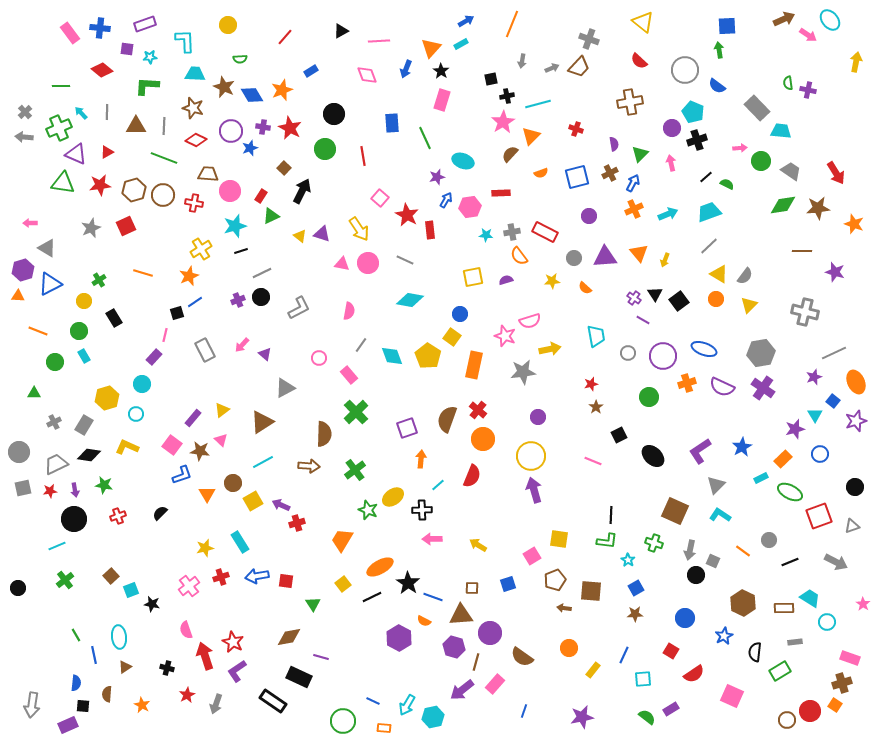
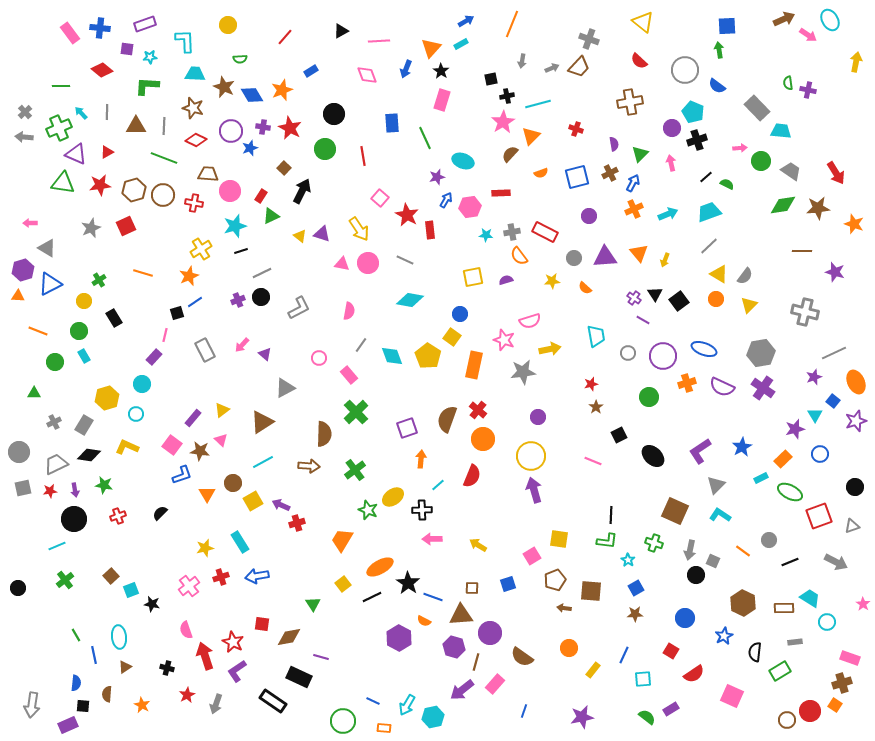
cyan ellipse at (830, 20): rotated 10 degrees clockwise
pink star at (505, 336): moved 1 px left, 4 px down
red square at (286, 581): moved 24 px left, 43 px down
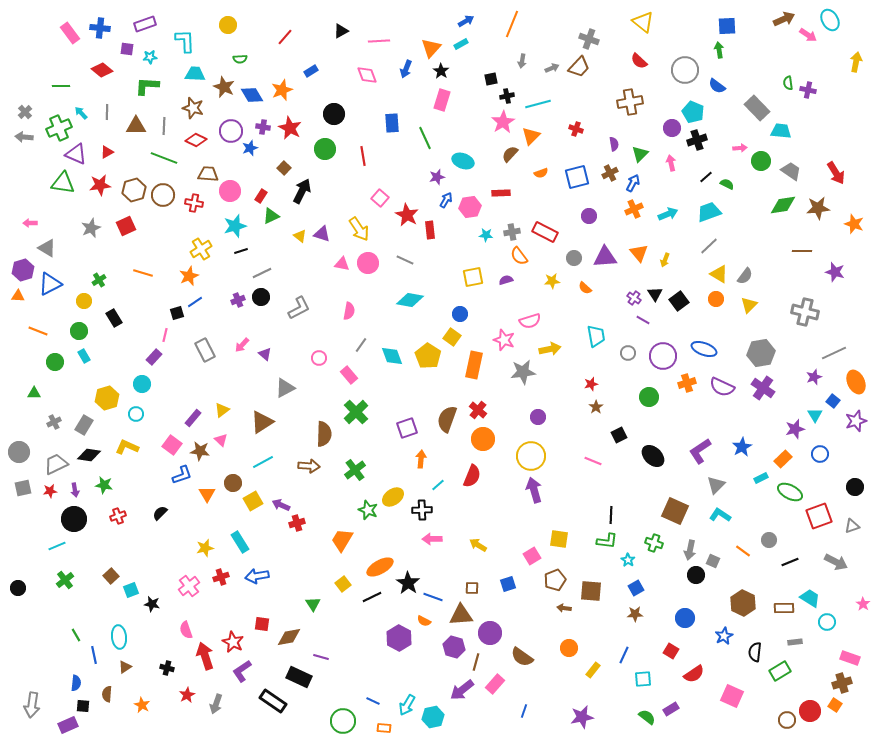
purple L-shape at (237, 671): moved 5 px right
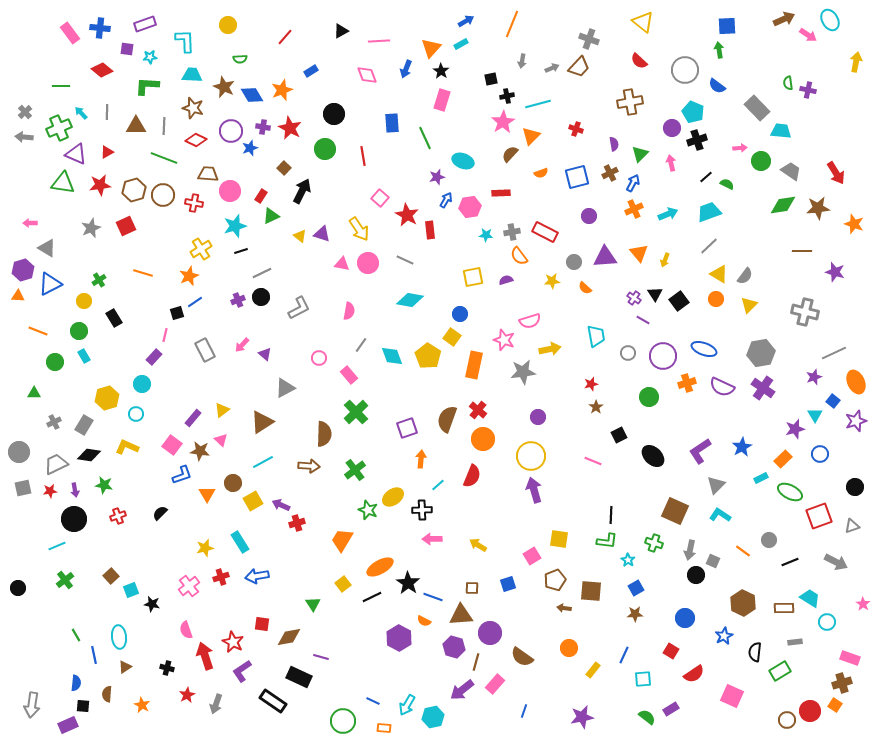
cyan trapezoid at (195, 74): moved 3 px left, 1 px down
gray circle at (574, 258): moved 4 px down
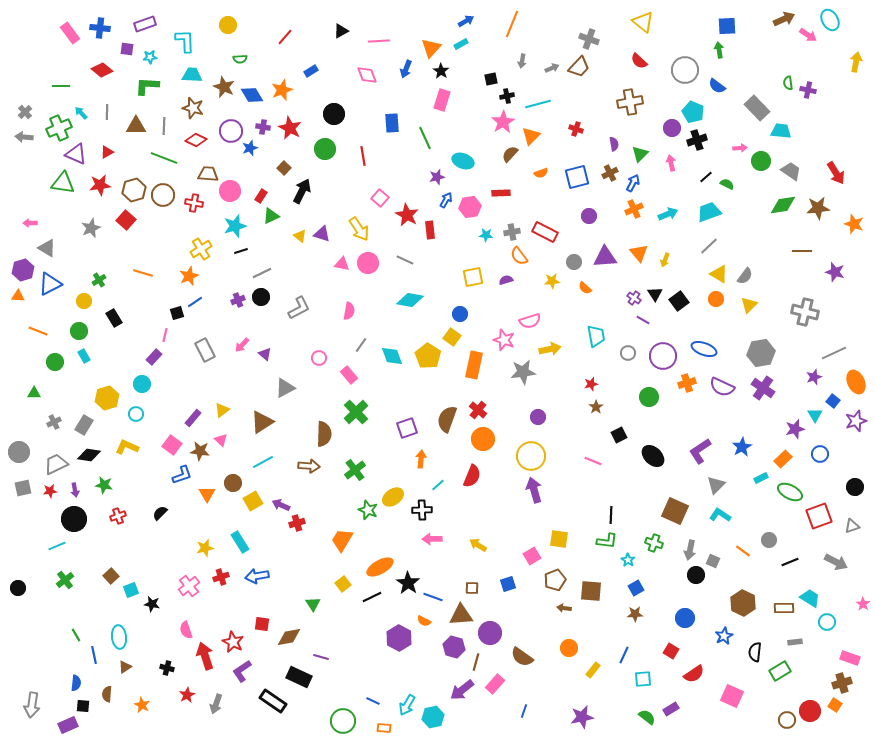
red square at (126, 226): moved 6 px up; rotated 24 degrees counterclockwise
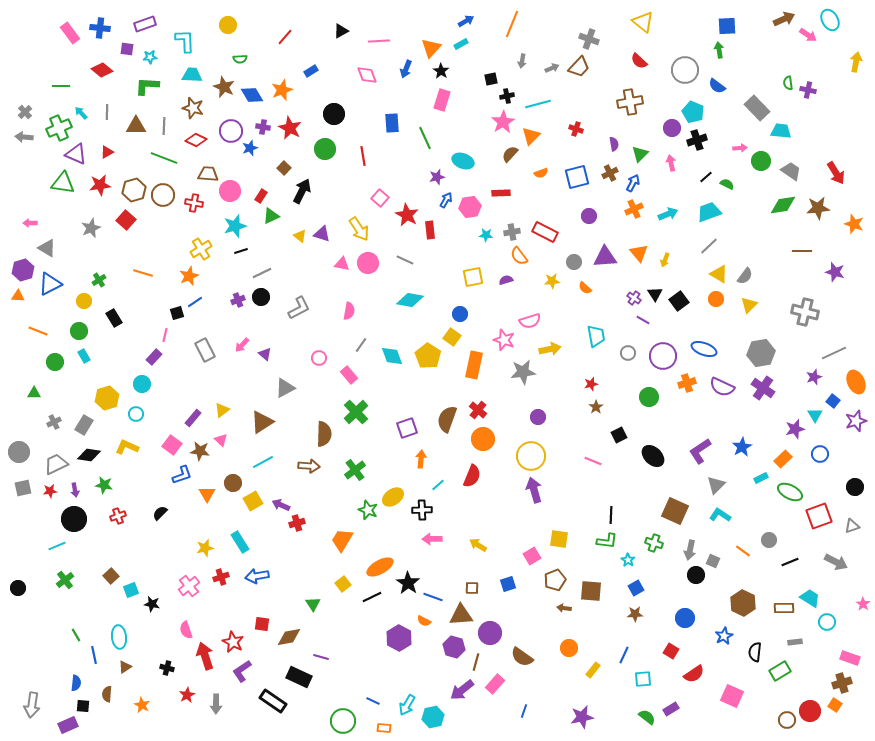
gray arrow at (216, 704): rotated 18 degrees counterclockwise
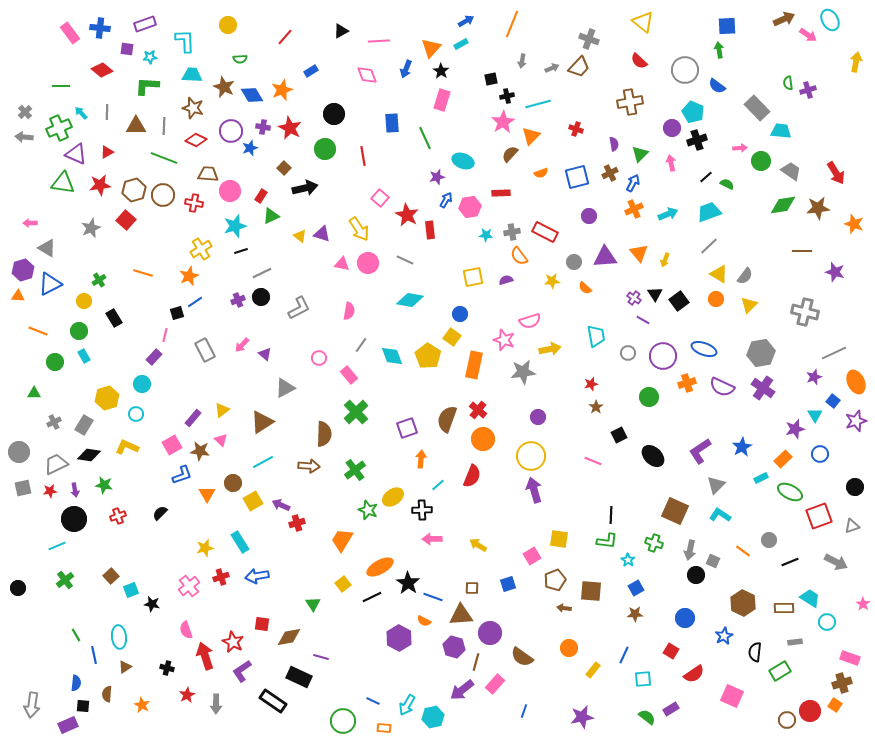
purple cross at (808, 90): rotated 28 degrees counterclockwise
black arrow at (302, 191): moved 3 px right, 3 px up; rotated 50 degrees clockwise
pink square at (172, 445): rotated 24 degrees clockwise
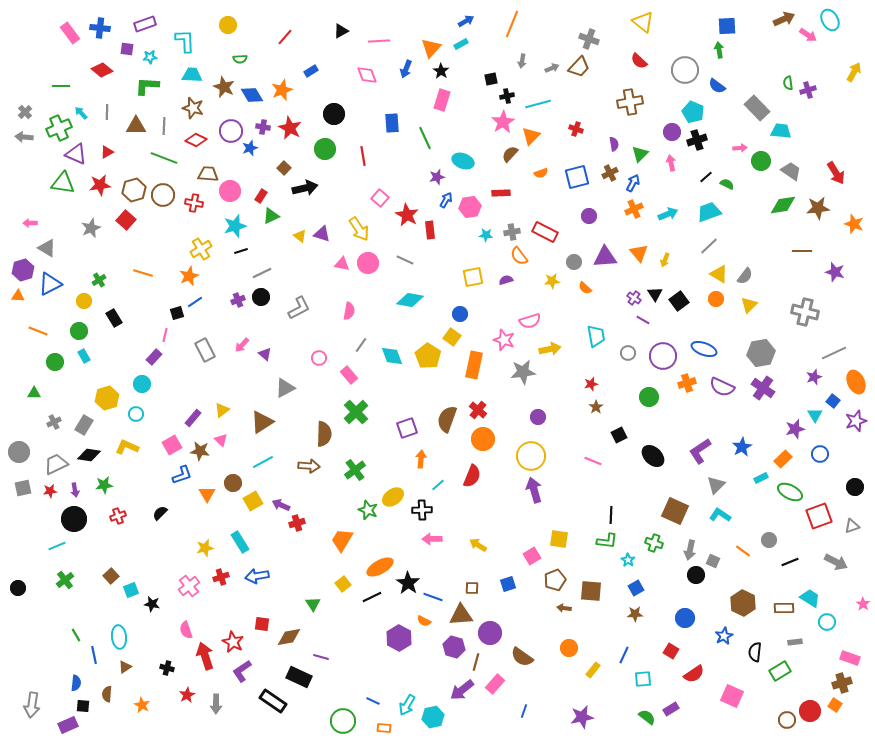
yellow arrow at (856, 62): moved 2 px left, 10 px down; rotated 18 degrees clockwise
purple circle at (672, 128): moved 4 px down
green star at (104, 485): rotated 18 degrees counterclockwise
